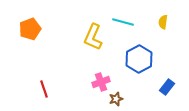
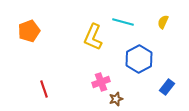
yellow semicircle: rotated 16 degrees clockwise
orange pentagon: moved 1 px left, 2 px down
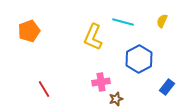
yellow semicircle: moved 1 px left, 1 px up
pink cross: rotated 12 degrees clockwise
red line: rotated 12 degrees counterclockwise
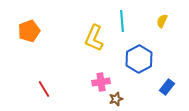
cyan line: moved 1 px left, 1 px up; rotated 70 degrees clockwise
yellow L-shape: moved 1 px right, 1 px down
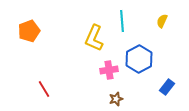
pink cross: moved 8 px right, 12 px up
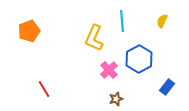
pink cross: rotated 36 degrees counterclockwise
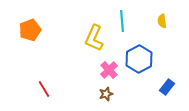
yellow semicircle: rotated 32 degrees counterclockwise
orange pentagon: moved 1 px right, 1 px up
brown star: moved 10 px left, 5 px up
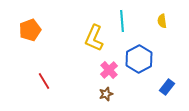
red line: moved 8 px up
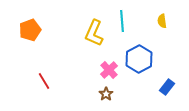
yellow L-shape: moved 5 px up
brown star: rotated 16 degrees counterclockwise
